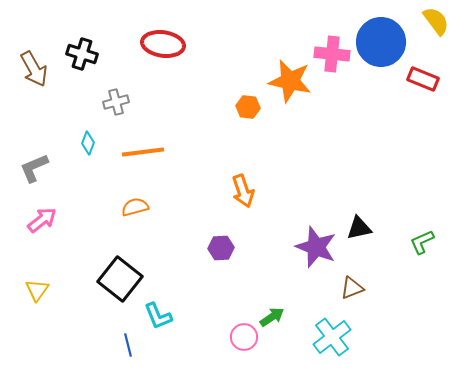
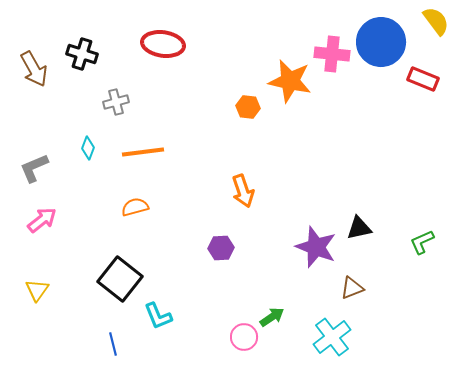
cyan diamond: moved 5 px down
blue line: moved 15 px left, 1 px up
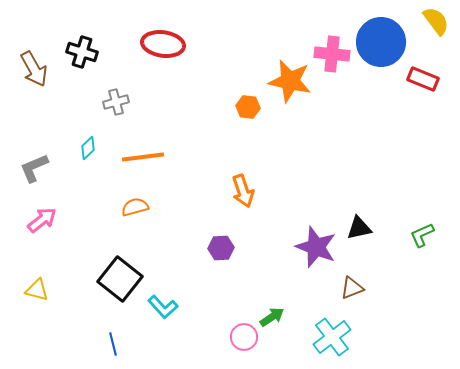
black cross: moved 2 px up
cyan diamond: rotated 25 degrees clockwise
orange line: moved 5 px down
green L-shape: moved 7 px up
yellow triangle: rotated 50 degrees counterclockwise
cyan L-shape: moved 5 px right, 9 px up; rotated 20 degrees counterclockwise
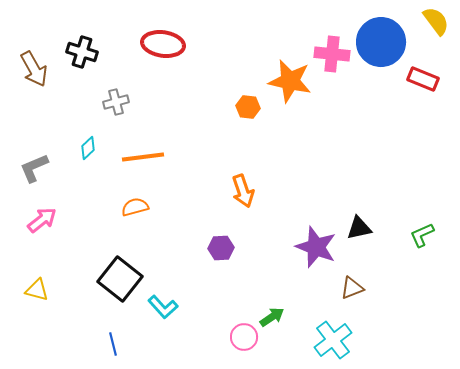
cyan cross: moved 1 px right, 3 px down
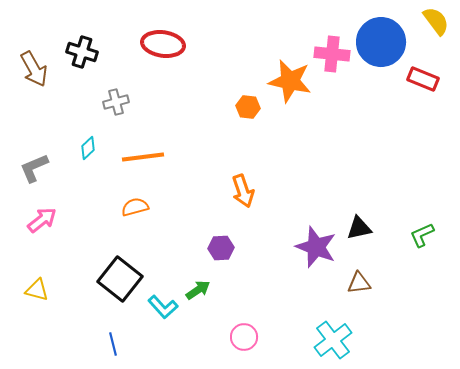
brown triangle: moved 7 px right, 5 px up; rotated 15 degrees clockwise
green arrow: moved 74 px left, 27 px up
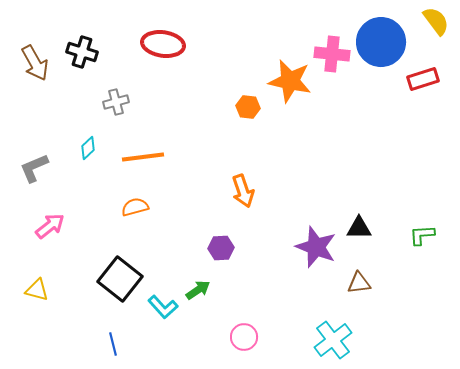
brown arrow: moved 1 px right, 6 px up
red rectangle: rotated 40 degrees counterclockwise
pink arrow: moved 8 px right, 6 px down
black triangle: rotated 12 degrees clockwise
green L-shape: rotated 20 degrees clockwise
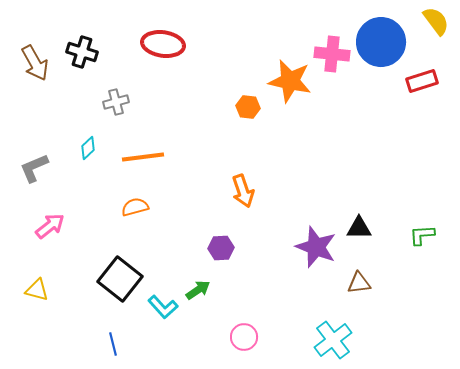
red rectangle: moved 1 px left, 2 px down
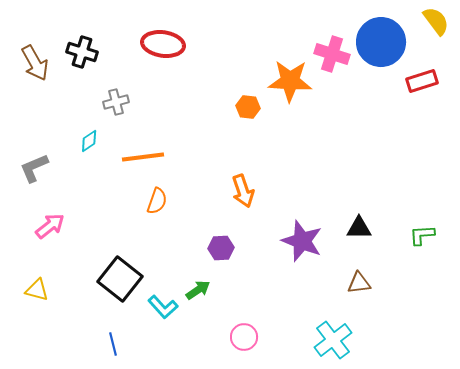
pink cross: rotated 12 degrees clockwise
orange star: rotated 9 degrees counterclockwise
cyan diamond: moved 1 px right, 7 px up; rotated 10 degrees clockwise
orange semicircle: moved 22 px right, 6 px up; rotated 124 degrees clockwise
purple star: moved 14 px left, 6 px up
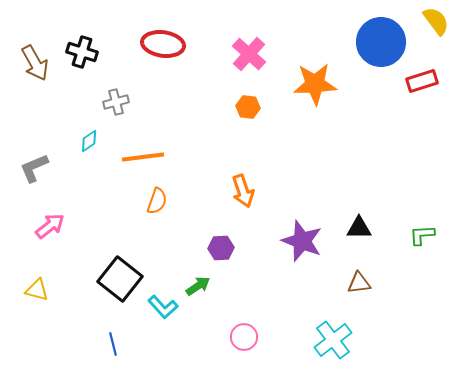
pink cross: moved 83 px left; rotated 24 degrees clockwise
orange star: moved 25 px right, 3 px down; rotated 6 degrees counterclockwise
green arrow: moved 4 px up
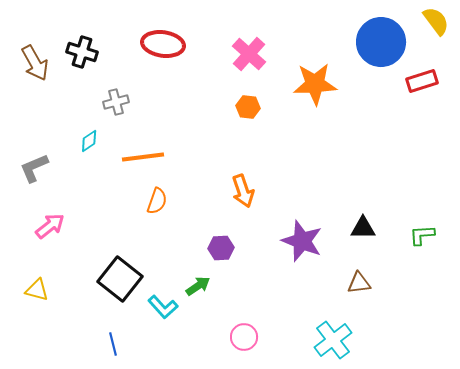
black triangle: moved 4 px right
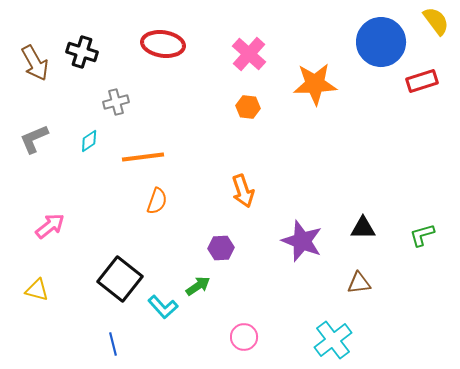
gray L-shape: moved 29 px up
green L-shape: rotated 12 degrees counterclockwise
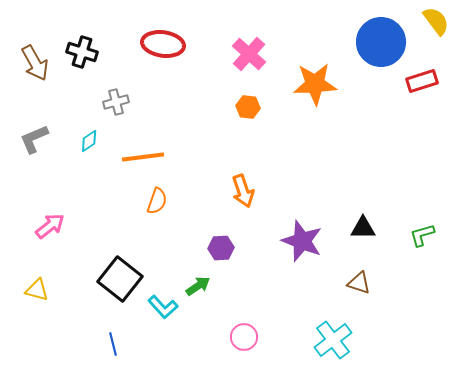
brown triangle: rotated 25 degrees clockwise
